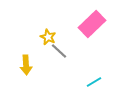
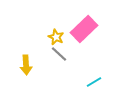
pink rectangle: moved 8 px left, 5 px down
yellow star: moved 8 px right
gray line: moved 3 px down
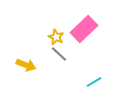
yellow arrow: rotated 66 degrees counterclockwise
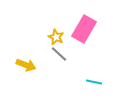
pink rectangle: rotated 16 degrees counterclockwise
cyan line: rotated 42 degrees clockwise
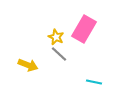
yellow arrow: moved 2 px right
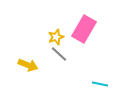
yellow star: rotated 28 degrees clockwise
cyan line: moved 6 px right, 2 px down
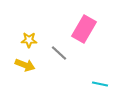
yellow star: moved 27 px left, 3 px down; rotated 21 degrees clockwise
gray line: moved 1 px up
yellow arrow: moved 3 px left
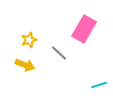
yellow star: rotated 21 degrees counterclockwise
cyan line: moved 1 px left, 1 px down; rotated 28 degrees counterclockwise
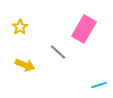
yellow star: moved 9 px left, 13 px up; rotated 14 degrees counterclockwise
gray line: moved 1 px left, 1 px up
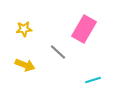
yellow star: moved 4 px right, 2 px down; rotated 28 degrees clockwise
cyan line: moved 6 px left, 5 px up
